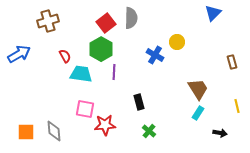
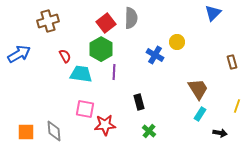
yellow line: rotated 32 degrees clockwise
cyan rectangle: moved 2 px right, 1 px down
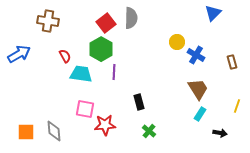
brown cross: rotated 25 degrees clockwise
blue cross: moved 41 px right
